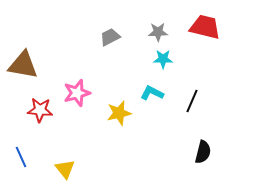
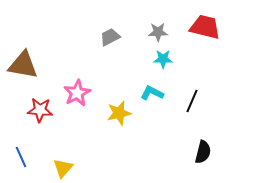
pink star: rotated 12 degrees counterclockwise
yellow triangle: moved 2 px left, 1 px up; rotated 20 degrees clockwise
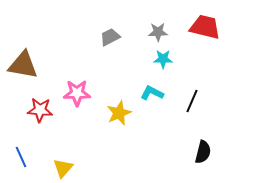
pink star: rotated 28 degrees clockwise
yellow star: rotated 10 degrees counterclockwise
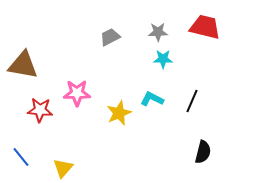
cyan L-shape: moved 6 px down
blue line: rotated 15 degrees counterclockwise
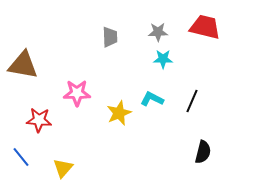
gray trapezoid: rotated 115 degrees clockwise
red star: moved 1 px left, 10 px down
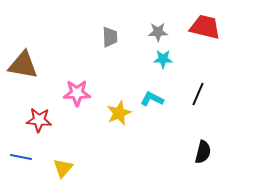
black line: moved 6 px right, 7 px up
blue line: rotated 40 degrees counterclockwise
